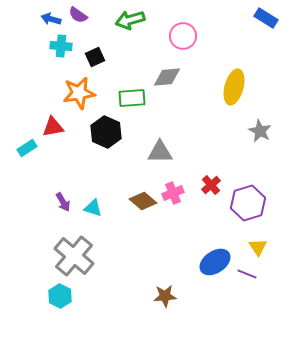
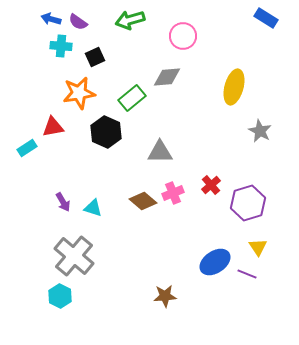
purple semicircle: moved 7 px down
green rectangle: rotated 36 degrees counterclockwise
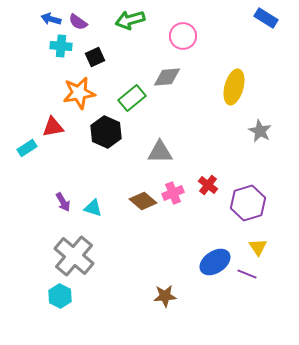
red cross: moved 3 px left; rotated 12 degrees counterclockwise
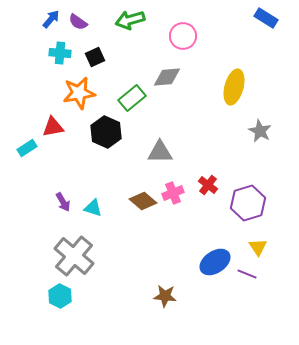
blue arrow: rotated 114 degrees clockwise
cyan cross: moved 1 px left, 7 px down
brown star: rotated 10 degrees clockwise
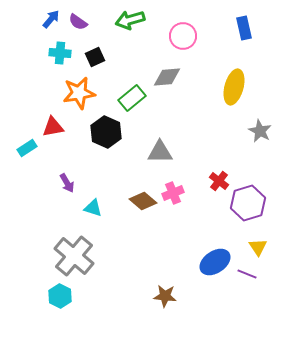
blue rectangle: moved 22 px left, 10 px down; rotated 45 degrees clockwise
red cross: moved 11 px right, 4 px up
purple arrow: moved 4 px right, 19 px up
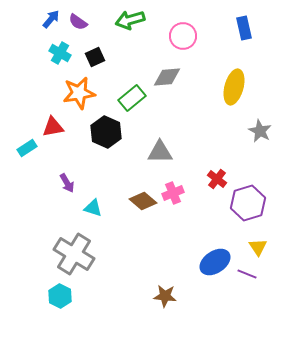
cyan cross: rotated 25 degrees clockwise
red cross: moved 2 px left, 2 px up
gray cross: moved 2 px up; rotated 9 degrees counterclockwise
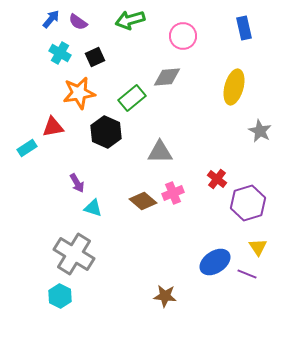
purple arrow: moved 10 px right
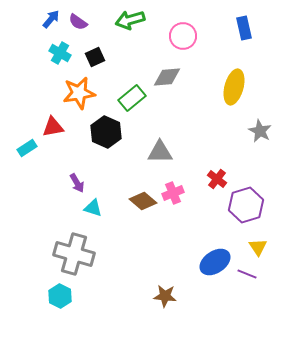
purple hexagon: moved 2 px left, 2 px down
gray cross: rotated 15 degrees counterclockwise
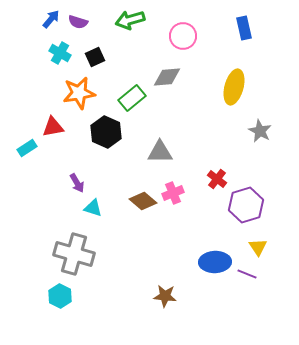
purple semicircle: rotated 18 degrees counterclockwise
blue ellipse: rotated 32 degrees clockwise
